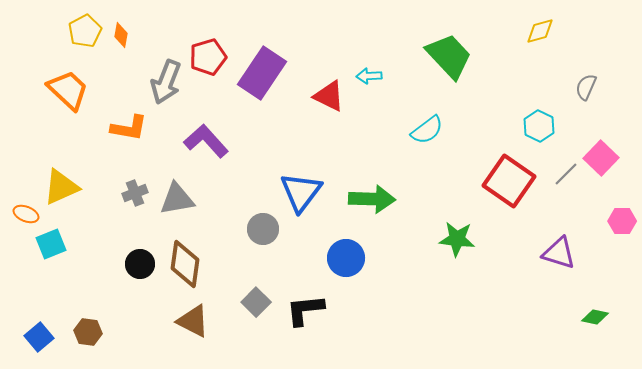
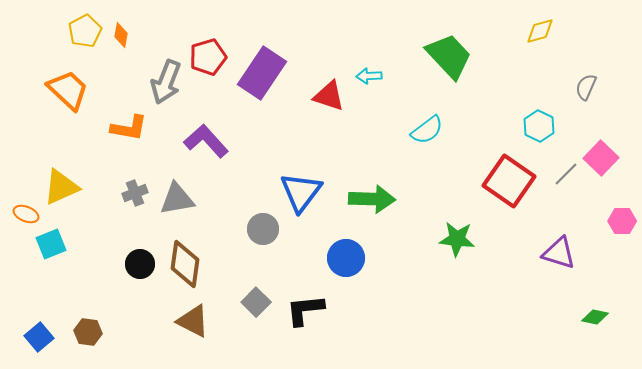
red triangle: rotated 8 degrees counterclockwise
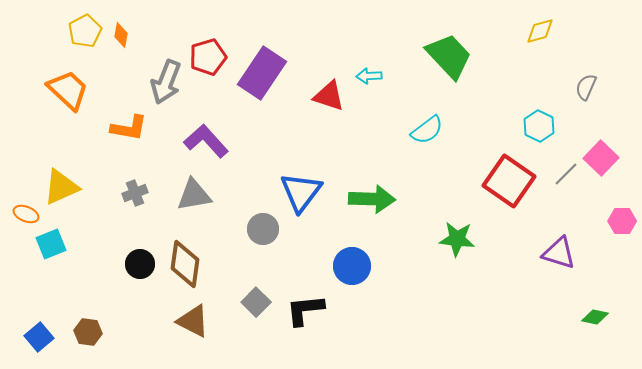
gray triangle: moved 17 px right, 4 px up
blue circle: moved 6 px right, 8 px down
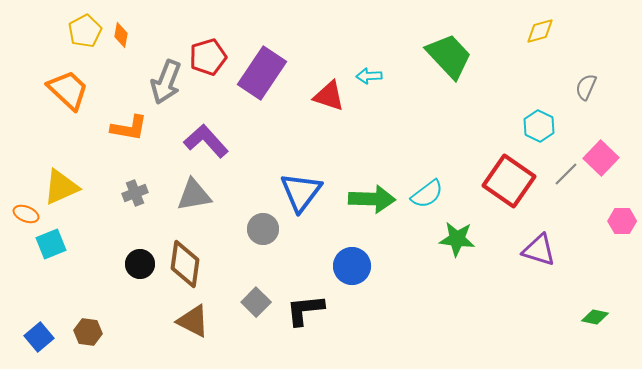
cyan semicircle: moved 64 px down
purple triangle: moved 20 px left, 3 px up
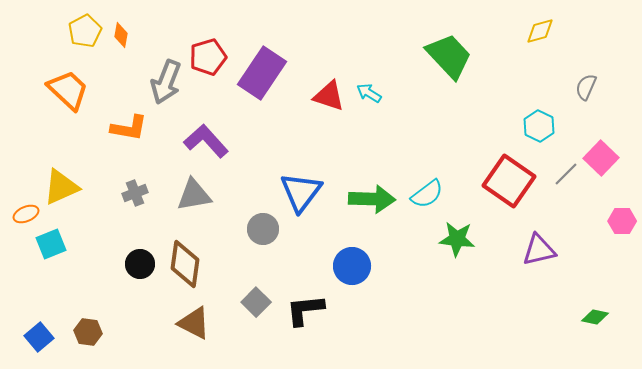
cyan arrow: moved 17 px down; rotated 35 degrees clockwise
orange ellipse: rotated 45 degrees counterclockwise
purple triangle: rotated 30 degrees counterclockwise
brown triangle: moved 1 px right, 2 px down
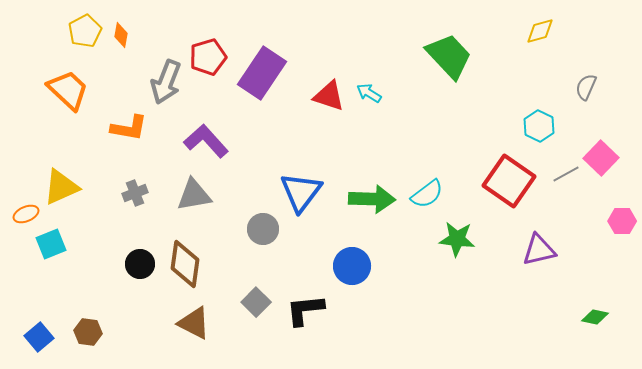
gray line: rotated 16 degrees clockwise
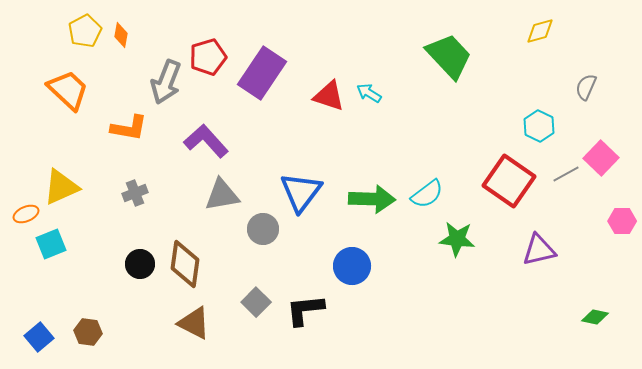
gray triangle: moved 28 px right
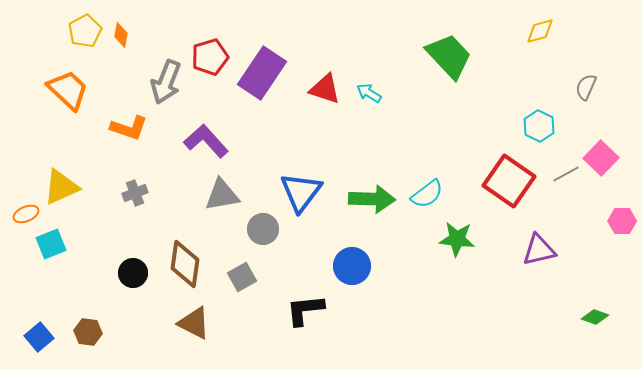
red pentagon: moved 2 px right
red triangle: moved 4 px left, 7 px up
orange L-shape: rotated 9 degrees clockwise
black circle: moved 7 px left, 9 px down
gray square: moved 14 px left, 25 px up; rotated 16 degrees clockwise
green diamond: rotated 8 degrees clockwise
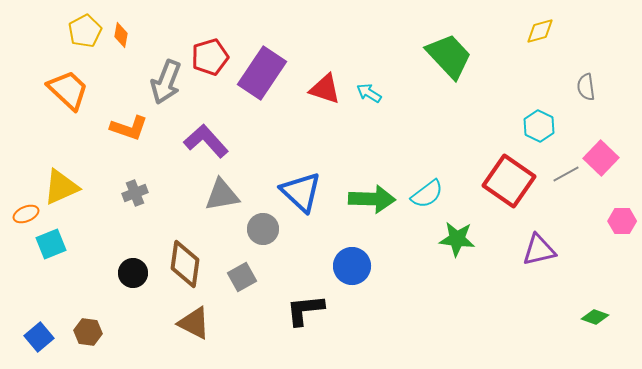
gray semicircle: rotated 32 degrees counterclockwise
blue triangle: rotated 24 degrees counterclockwise
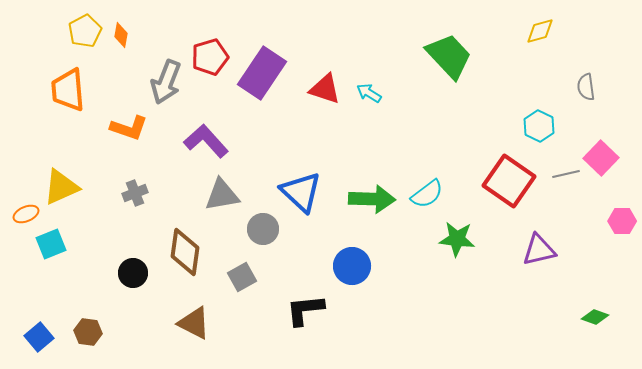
orange trapezoid: rotated 138 degrees counterclockwise
gray line: rotated 16 degrees clockwise
brown diamond: moved 12 px up
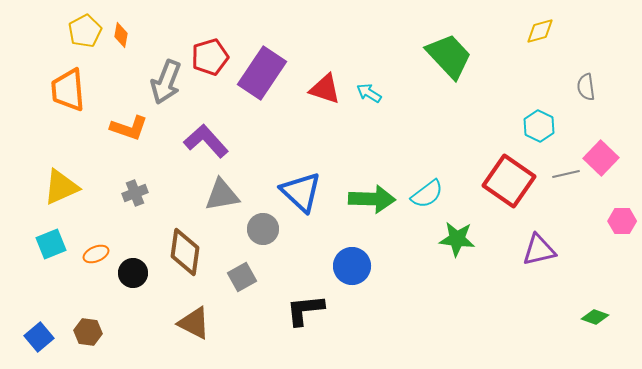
orange ellipse: moved 70 px right, 40 px down
